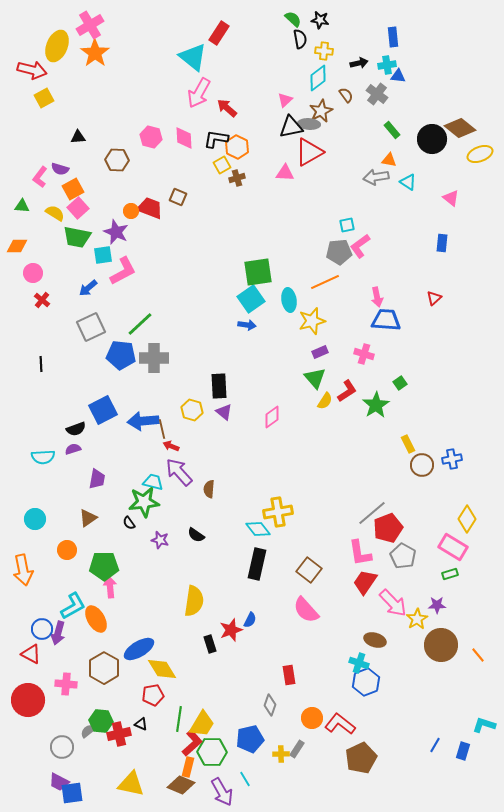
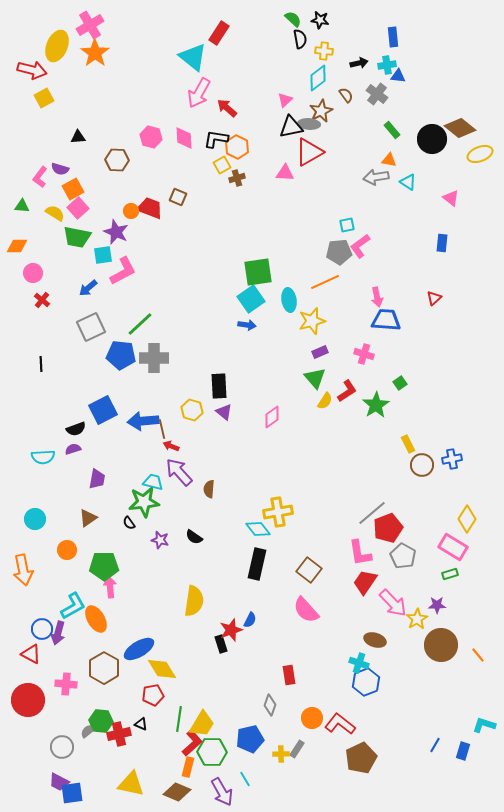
black semicircle at (196, 535): moved 2 px left, 2 px down
black rectangle at (210, 644): moved 11 px right
brown diamond at (181, 785): moved 4 px left, 7 px down
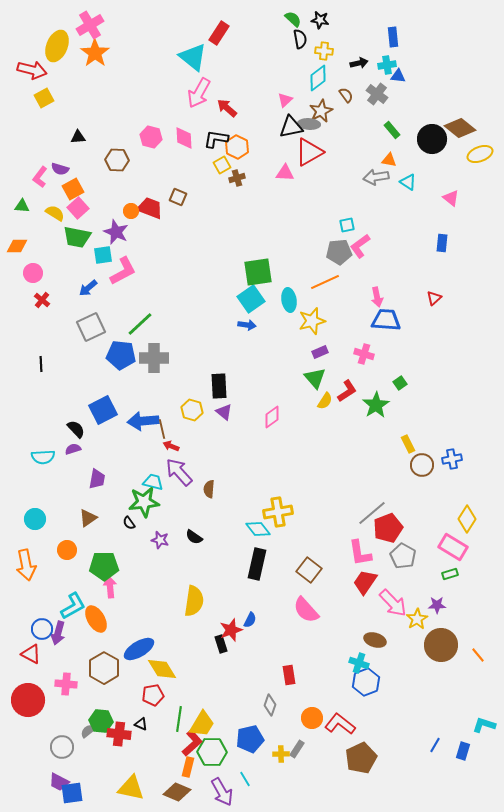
black semicircle at (76, 429): rotated 114 degrees counterclockwise
orange arrow at (23, 570): moved 3 px right, 5 px up
red cross at (119, 734): rotated 20 degrees clockwise
yellow triangle at (131, 784): moved 4 px down
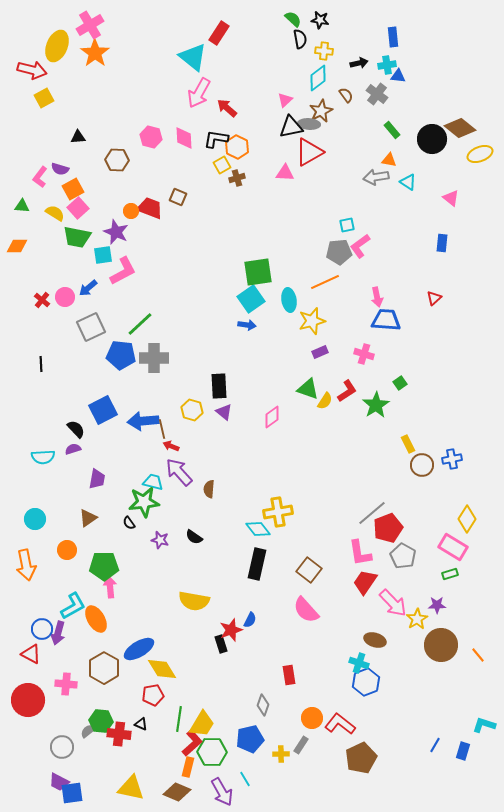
pink circle at (33, 273): moved 32 px right, 24 px down
green triangle at (315, 378): moved 7 px left, 11 px down; rotated 30 degrees counterclockwise
yellow semicircle at (194, 601): rotated 92 degrees clockwise
gray diamond at (270, 705): moved 7 px left
gray rectangle at (297, 749): moved 4 px right, 4 px up
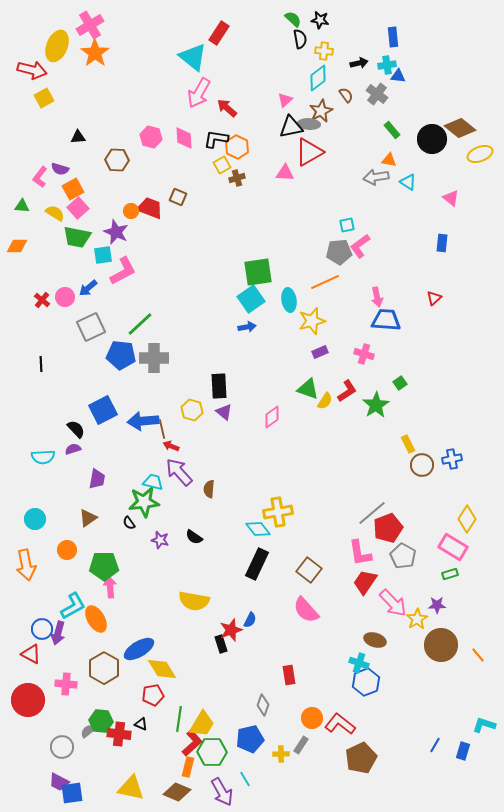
blue arrow at (247, 325): moved 2 px down; rotated 18 degrees counterclockwise
black rectangle at (257, 564): rotated 12 degrees clockwise
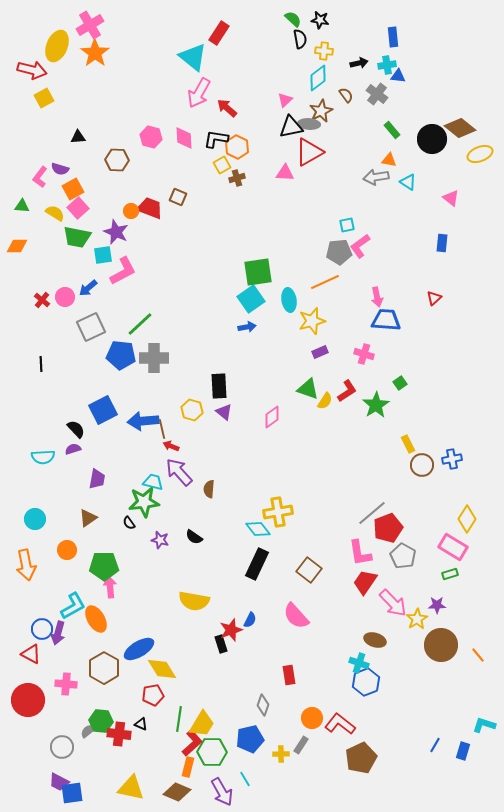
pink semicircle at (306, 610): moved 10 px left, 6 px down
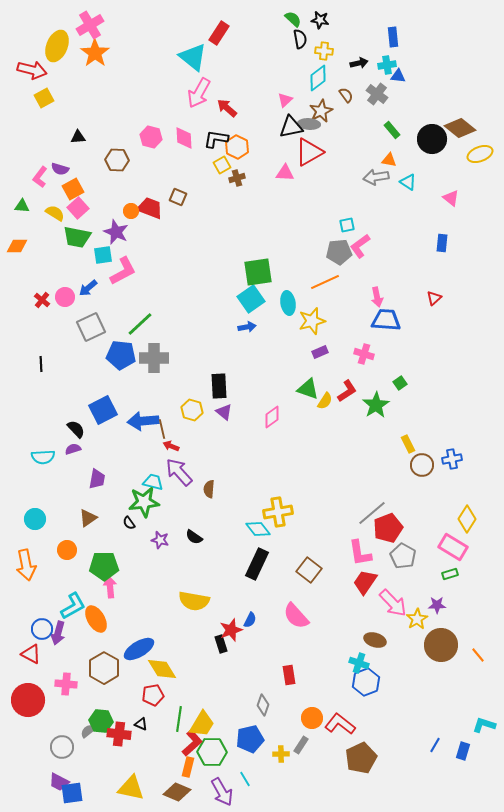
cyan ellipse at (289, 300): moved 1 px left, 3 px down
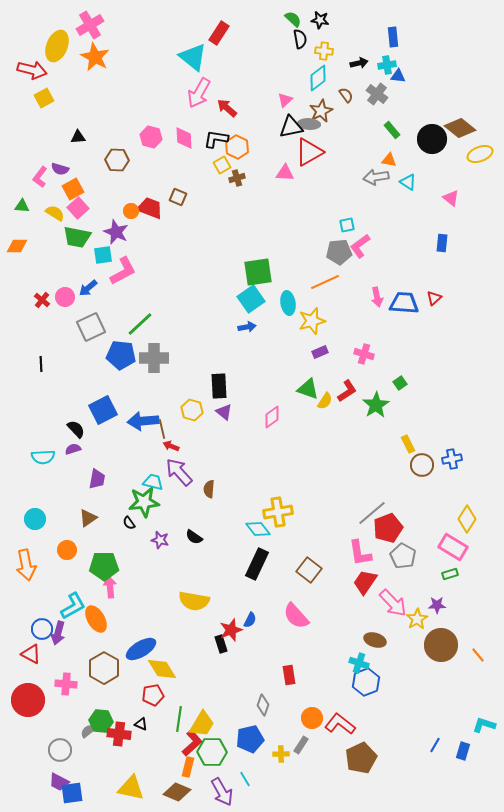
orange star at (95, 53): moved 4 px down; rotated 8 degrees counterclockwise
blue trapezoid at (386, 320): moved 18 px right, 17 px up
blue ellipse at (139, 649): moved 2 px right
gray circle at (62, 747): moved 2 px left, 3 px down
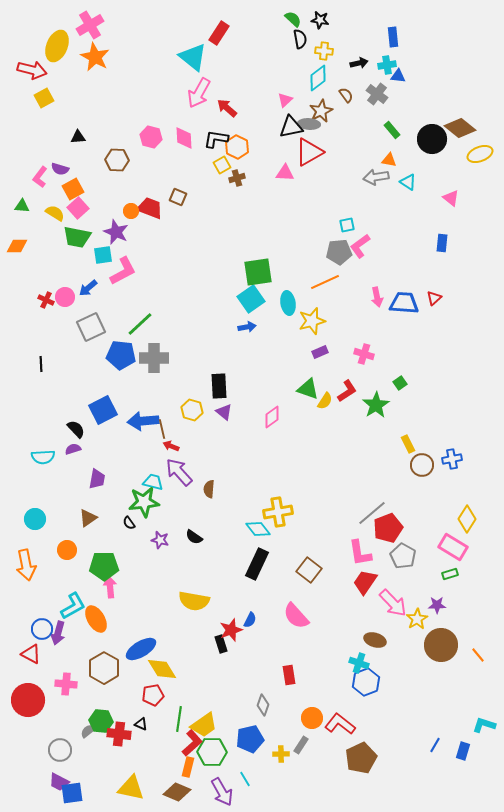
red cross at (42, 300): moved 4 px right; rotated 14 degrees counterclockwise
yellow trapezoid at (202, 724): moved 2 px right, 1 px down; rotated 24 degrees clockwise
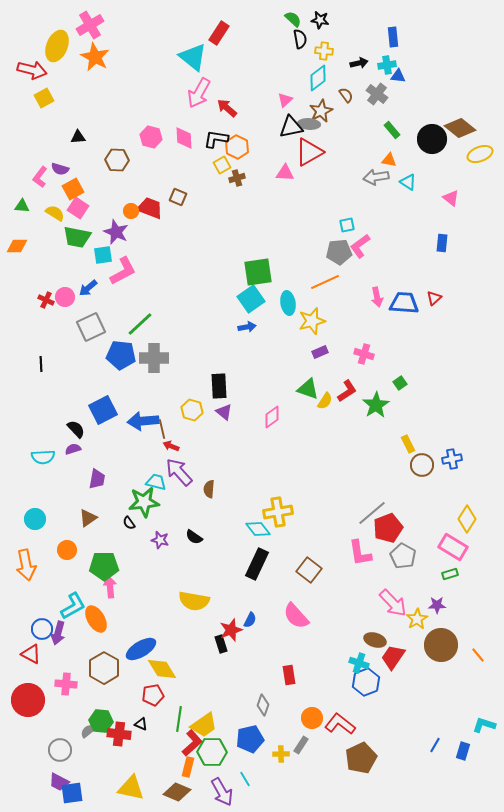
pink square at (78, 208): rotated 15 degrees counterclockwise
cyan trapezoid at (153, 482): moved 3 px right
red trapezoid at (365, 582): moved 28 px right, 75 px down
